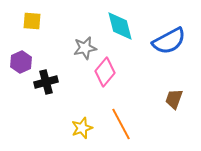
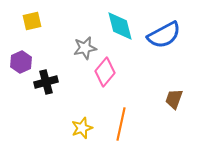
yellow square: rotated 18 degrees counterclockwise
blue semicircle: moved 5 px left, 6 px up
orange line: rotated 40 degrees clockwise
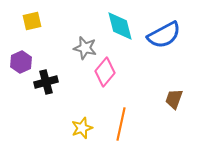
gray star: rotated 25 degrees clockwise
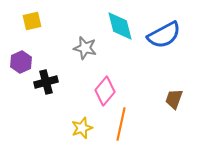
pink diamond: moved 19 px down
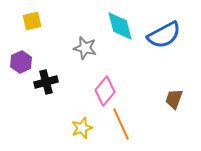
orange line: rotated 36 degrees counterclockwise
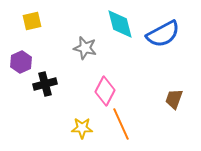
cyan diamond: moved 2 px up
blue semicircle: moved 1 px left, 1 px up
black cross: moved 1 px left, 2 px down
pink diamond: rotated 12 degrees counterclockwise
yellow star: rotated 20 degrees clockwise
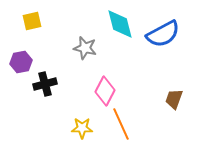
purple hexagon: rotated 15 degrees clockwise
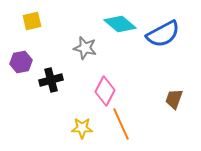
cyan diamond: rotated 36 degrees counterclockwise
black cross: moved 6 px right, 4 px up
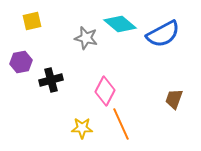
gray star: moved 1 px right, 10 px up
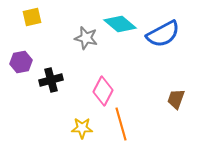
yellow square: moved 4 px up
pink diamond: moved 2 px left
brown trapezoid: moved 2 px right
orange line: rotated 8 degrees clockwise
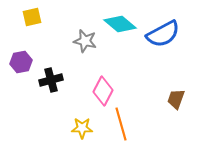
gray star: moved 1 px left, 3 px down
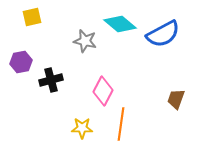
orange line: rotated 24 degrees clockwise
